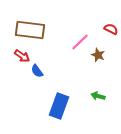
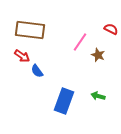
pink line: rotated 12 degrees counterclockwise
blue rectangle: moved 5 px right, 5 px up
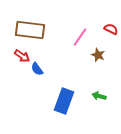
pink line: moved 5 px up
blue semicircle: moved 2 px up
green arrow: moved 1 px right
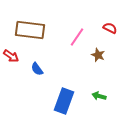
red semicircle: moved 1 px left, 1 px up
pink line: moved 3 px left
red arrow: moved 11 px left
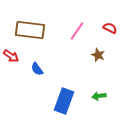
pink line: moved 6 px up
green arrow: rotated 24 degrees counterclockwise
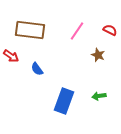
red semicircle: moved 2 px down
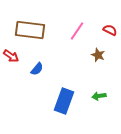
blue semicircle: rotated 104 degrees counterclockwise
